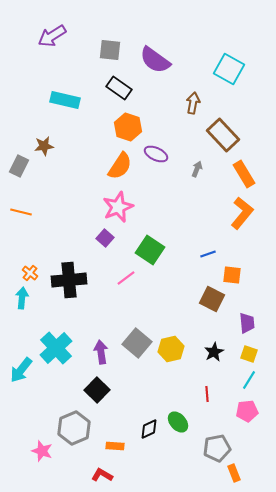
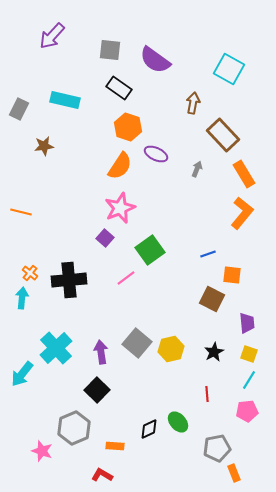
purple arrow at (52, 36): rotated 16 degrees counterclockwise
gray rectangle at (19, 166): moved 57 px up
pink star at (118, 207): moved 2 px right, 1 px down
green square at (150, 250): rotated 20 degrees clockwise
cyan arrow at (21, 370): moved 1 px right, 4 px down
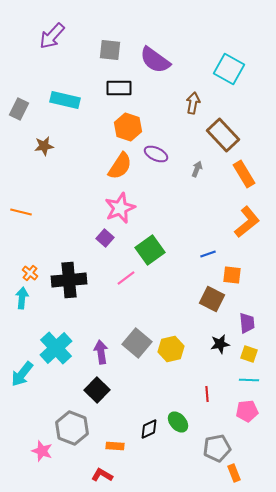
black rectangle at (119, 88): rotated 35 degrees counterclockwise
orange L-shape at (242, 213): moved 5 px right, 9 px down; rotated 12 degrees clockwise
black star at (214, 352): moved 6 px right, 8 px up; rotated 18 degrees clockwise
cyan line at (249, 380): rotated 60 degrees clockwise
gray hexagon at (74, 428): moved 2 px left; rotated 16 degrees counterclockwise
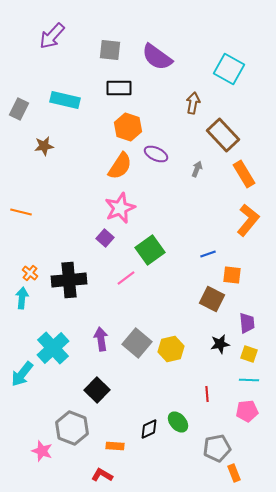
purple semicircle at (155, 60): moved 2 px right, 3 px up
orange L-shape at (247, 222): moved 1 px right, 2 px up; rotated 12 degrees counterclockwise
cyan cross at (56, 348): moved 3 px left
purple arrow at (101, 352): moved 13 px up
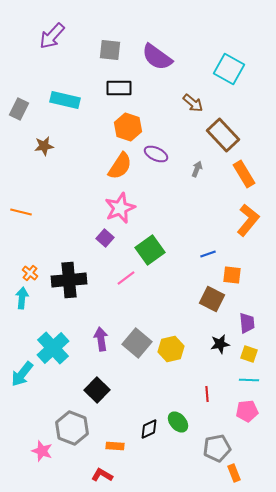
brown arrow at (193, 103): rotated 120 degrees clockwise
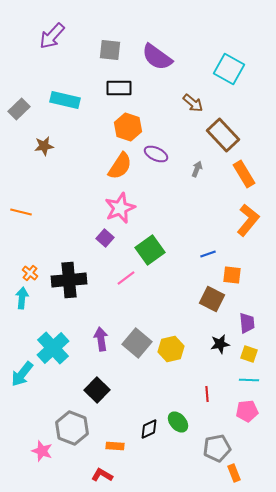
gray rectangle at (19, 109): rotated 20 degrees clockwise
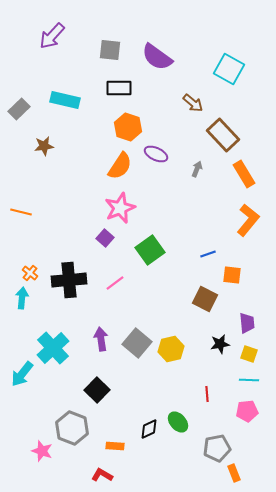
pink line at (126, 278): moved 11 px left, 5 px down
brown square at (212, 299): moved 7 px left
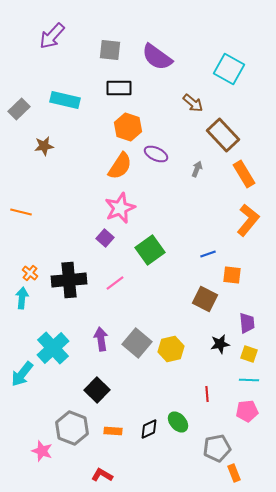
orange rectangle at (115, 446): moved 2 px left, 15 px up
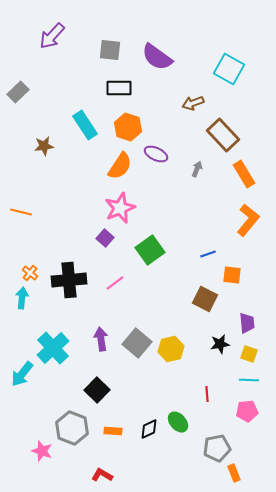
cyan rectangle at (65, 100): moved 20 px right, 25 px down; rotated 44 degrees clockwise
brown arrow at (193, 103): rotated 120 degrees clockwise
gray rectangle at (19, 109): moved 1 px left, 17 px up
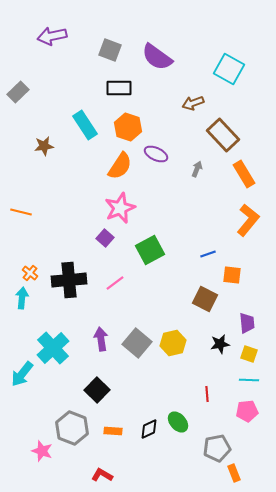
purple arrow at (52, 36): rotated 36 degrees clockwise
gray square at (110, 50): rotated 15 degrees clockwise
green square at (150, 250): rotated 8 degrees clockwise
yellow hexagon at (171, 349): moved 2 px right, 6 px up
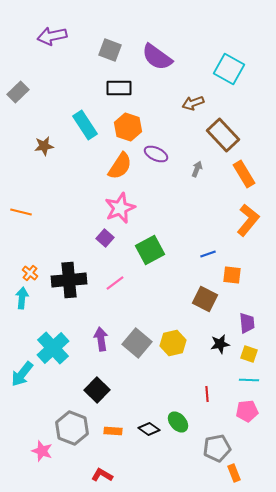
black diamond at (149, 429): rotated 60 degrees clockwise
